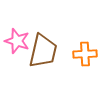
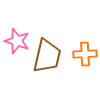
brown trapezoid: moved 4 px right, 5 px down
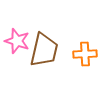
brown trapezoid: moved 3 px left, 6 px up
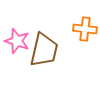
orange cross: moved 25 px up; rotated 10 degrees clockwise
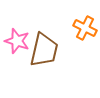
orange cross: moved 1 px up; rotated 20 degrees clockwise
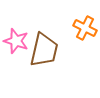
pink star: moved 1 px left
